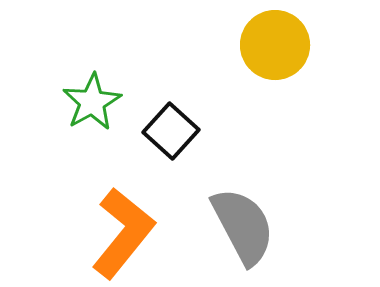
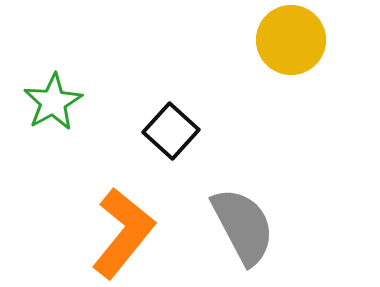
yellow circle: moved 16 px right, 5 px up
green star: moved 39 px left
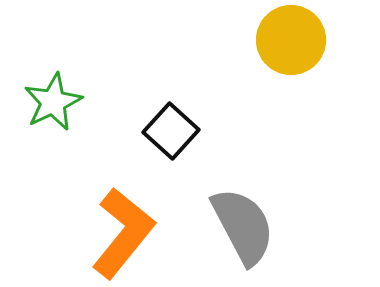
green star: rotated 4 degrees clockwise
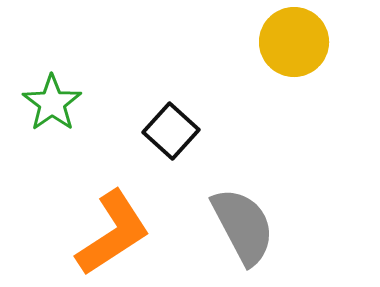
yellow circle: moved 3 px right, 2 px down
green star: moved 1 px left, 1 px down; rotated 10 degrees counterclockwise
orange L-shape: moved 10 px left; rotated 18 degrees clockwise
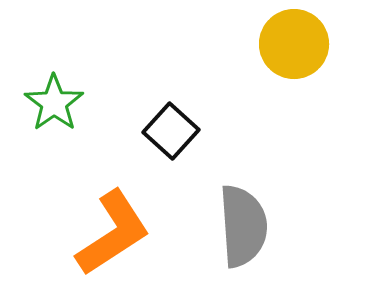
yellow circle: moved 2 px down
green star: moved 2 px right
gray semicircle: rotated 24 degrees clockwise
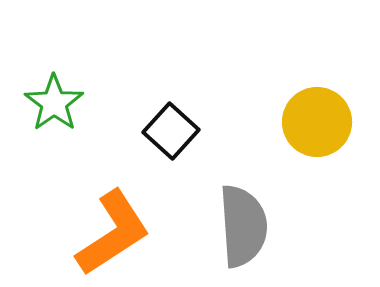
yellow circle: moved 23 px right, 78 px down
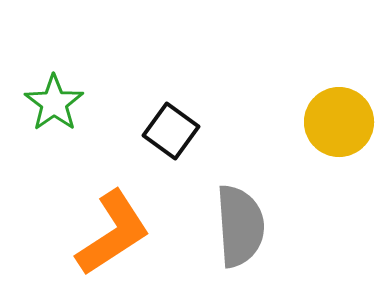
yellow circle: moved 22 px right
black square: rotated 6 degrees counterclockwise
gray semicircle: moved 3 px left
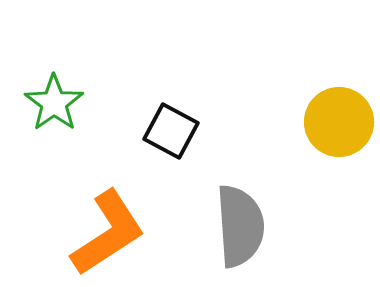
black square: rotated 8 degrees counterclockwise
orange L-shape: moved 5 px left
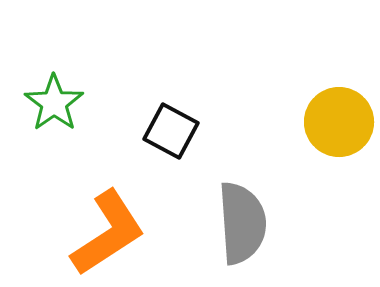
gray semicircle: moved 2 px right, 3 px up
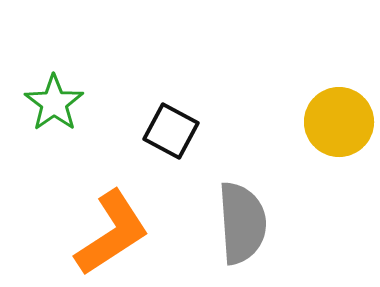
orange L-shape: moved 4 px right
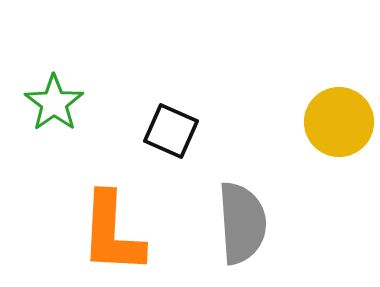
black square: rotated 4 degrees counterclockwise
orange L-shape: rotated 126 degrees clockwise
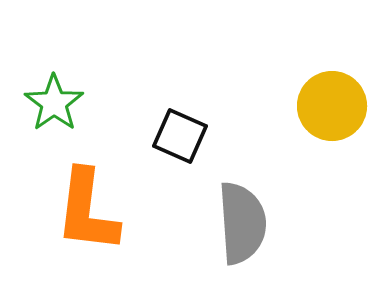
yellow circle: moved 7 px left, 16 px up
black square: moved 9 px right, 5 px down
orange L-shape: moved 25 px left, 22 px up; rotated 4 degrees clockwise
